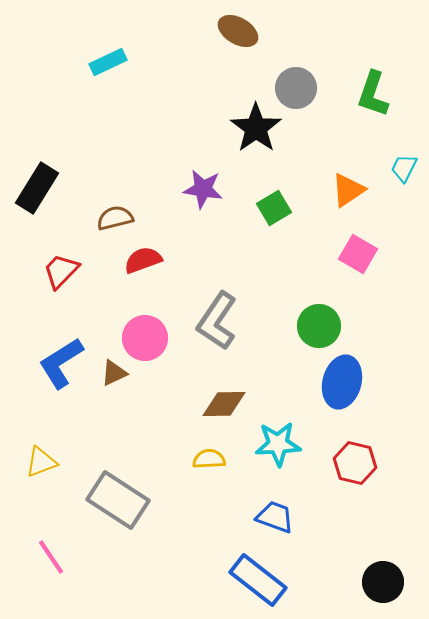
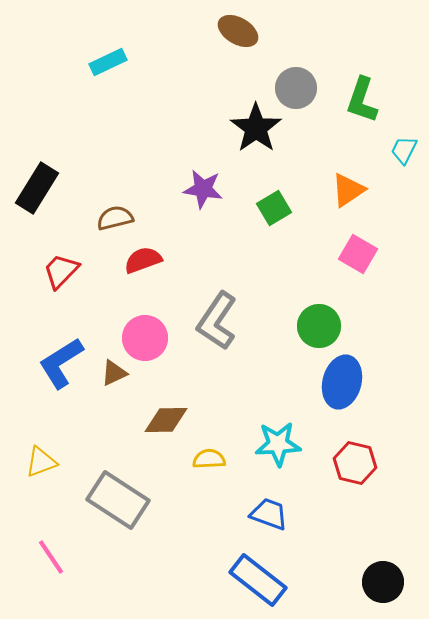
green L-shape: moved 11 px left, 6 px down
cyan trapezoid: moved 18 px up
brown diamond: moved 58 px left, 16 px down
blue trapezoid: moved 6 px left, 3 px up
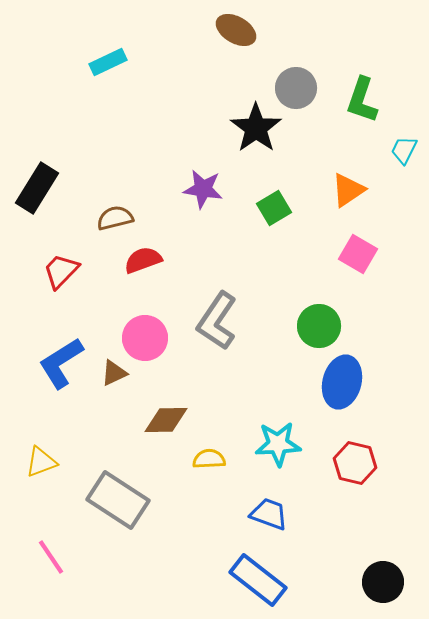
brown ellipse: moved 2 px left, 1 px up
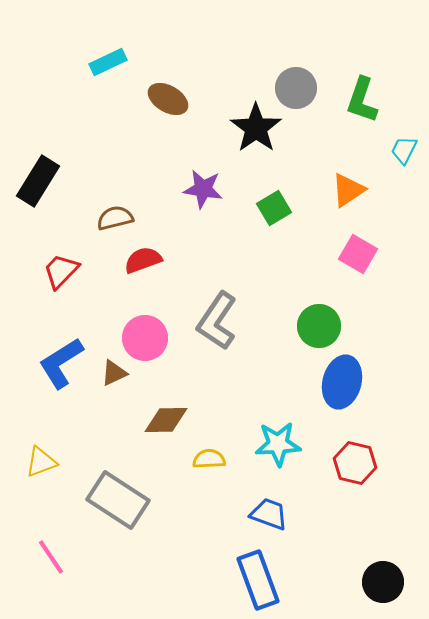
brown ellipse: moved 68 px left, 69 px down
black rectangle: moved 1 px right, 7 px up
blue rectangle: rotated 32 degrees clockwise
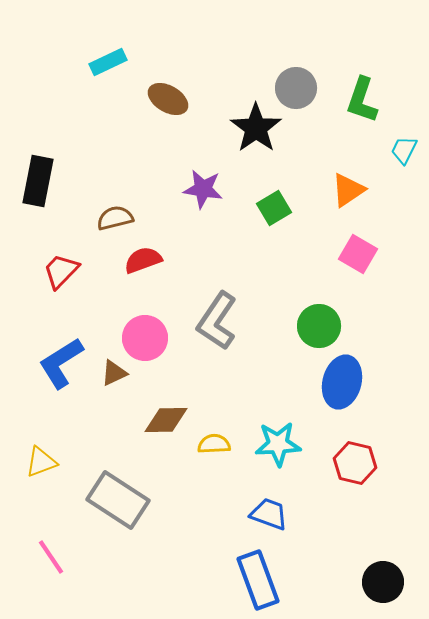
black rectangle: rotated 21 degrees counterclockwise
yellow semicircle: moved 5 px right, 15 px up
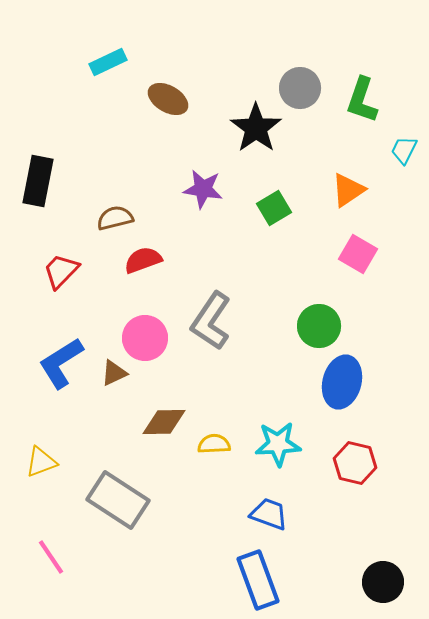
gray circle: moved 4 px right
gray L-shape: moved 6 px left
brown diamond: moved 2 px left, 2 px down
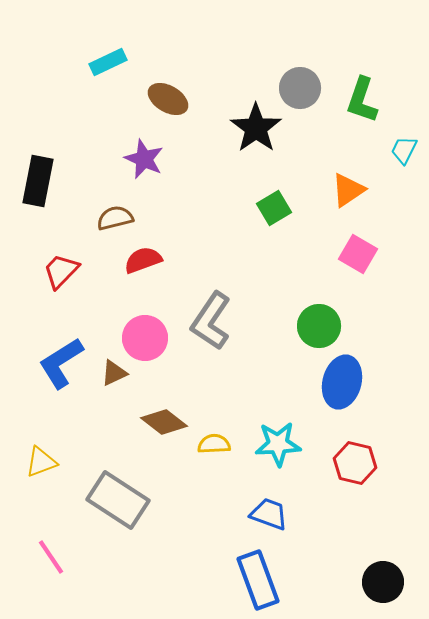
purple star: moved 59 px left, 30 px up; rotated 15 degrees clockwise
brown diamond: rotated 39 degrees clockwise
